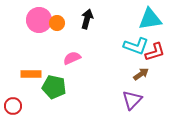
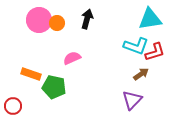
orange rectangle: rotated 18 degrees clockwise
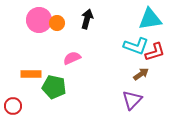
orange rectangle: rotated 18 degrees counterclockwise
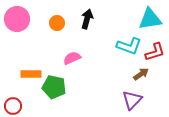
pink circle: moved 22 px left, 1 px up
cyan L-shape: moved 7 px left
